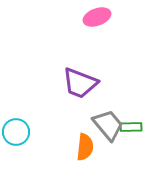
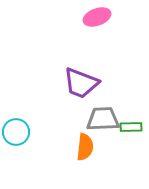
purple trapezoid: moved 1 px right
gray trapezoid: moved 5 px left, 6 px up; rotated 52 degrees counterclockwise
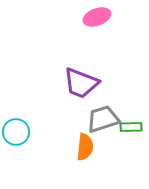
gray trapezoid: rotated 16 degrees counterclockwise
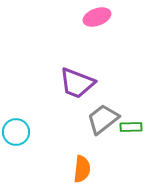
purple trapezoid: moved 4 px left
gray trapezoid: rotated 20 degrees counterclockwise
orange semicircle: moved 3 px left, 22 px down
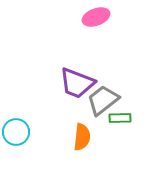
pink ellipse: moved 1 px left
gray trapezoid: moved 19 px up
green rectangle: moved 11 px left, 9 px up
orange semicircle: moved 32 px up
